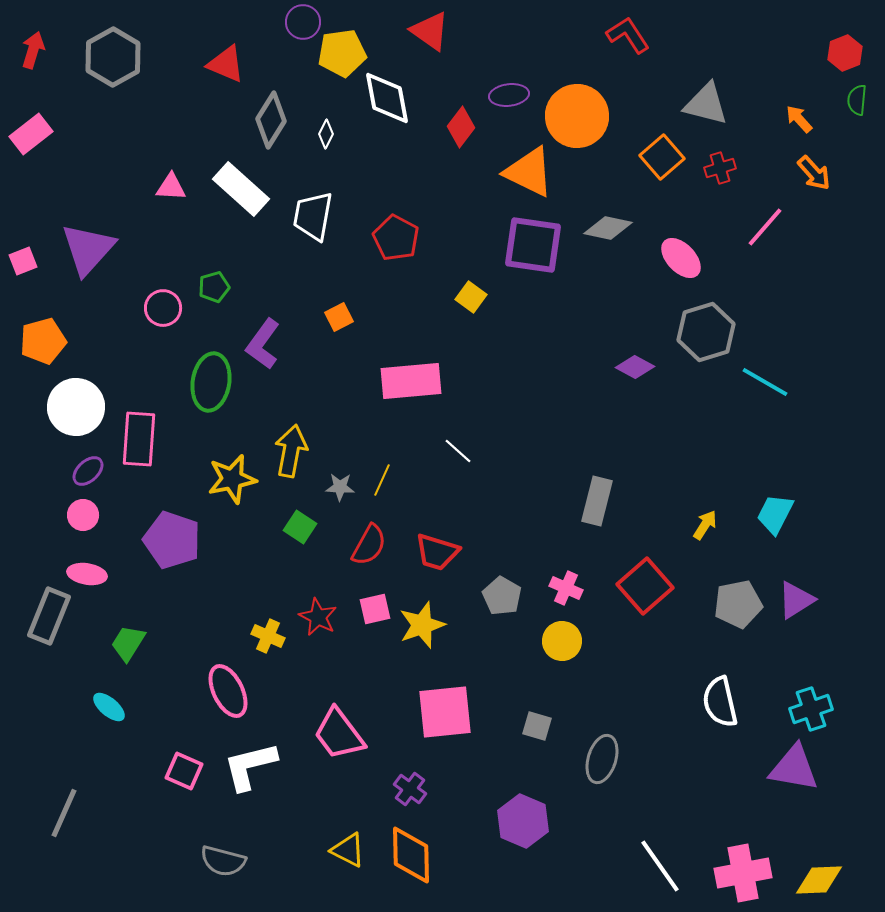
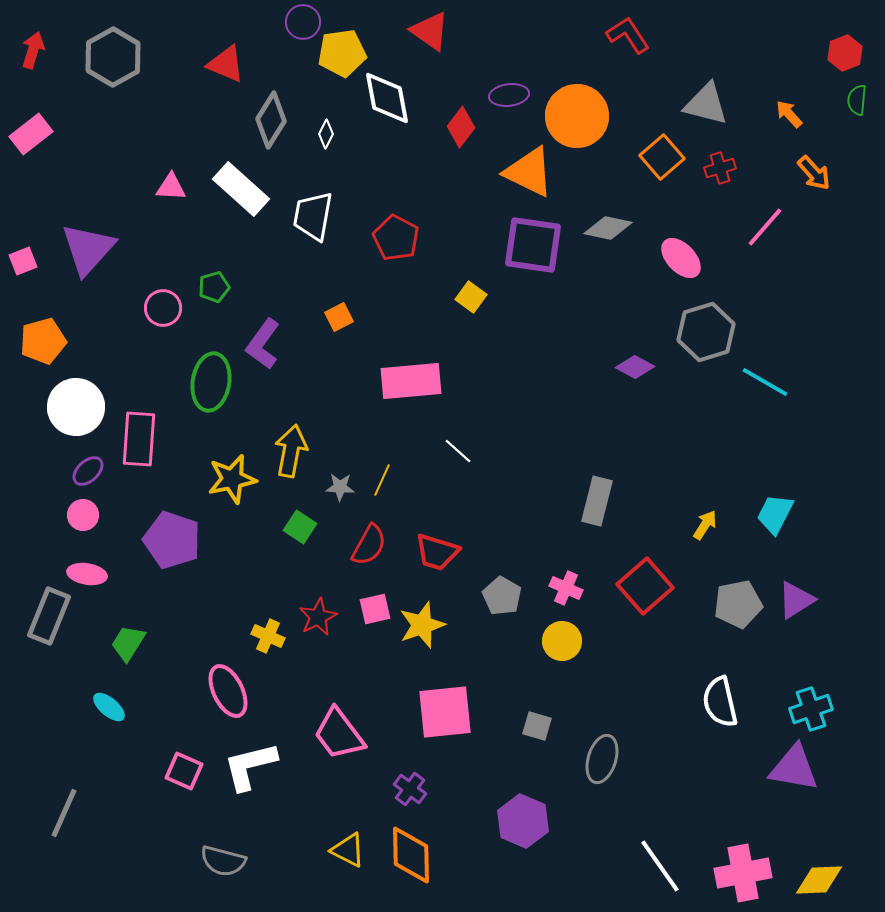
orange arrow at (799, 119): moved 10 px left, 5 px up
red star at (318, 617): rotated 18 degrees clockwise
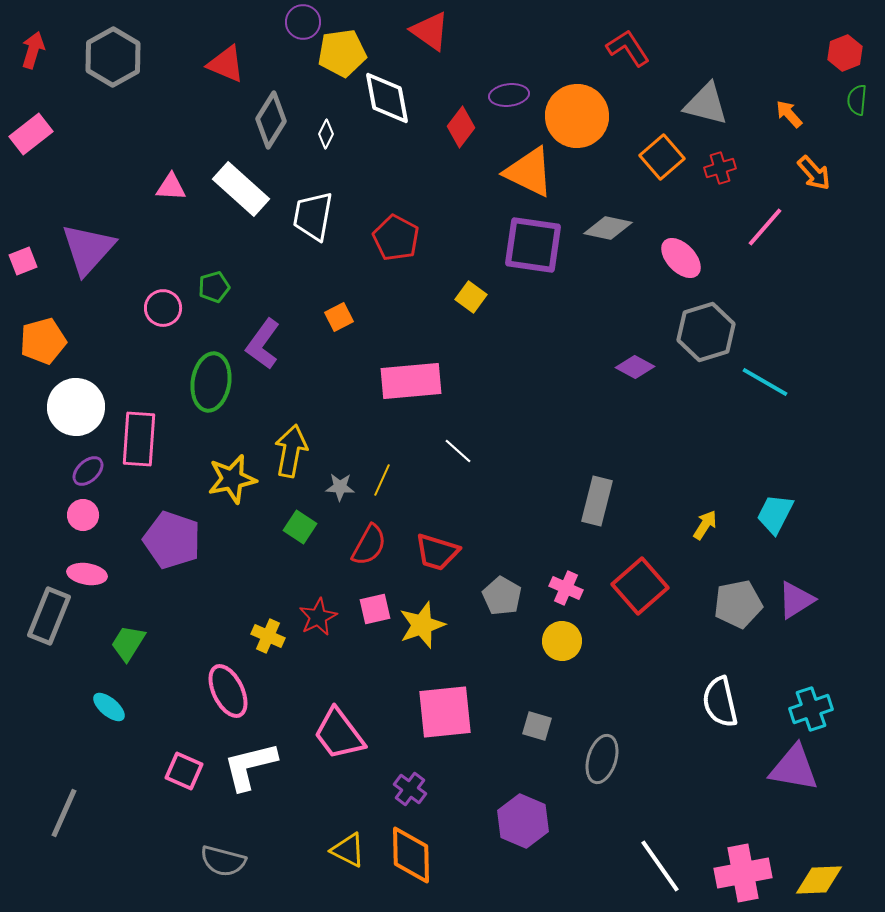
red L-shape at (628, 35): moved 13 px down
red square at (645, 586): moved 5 px left
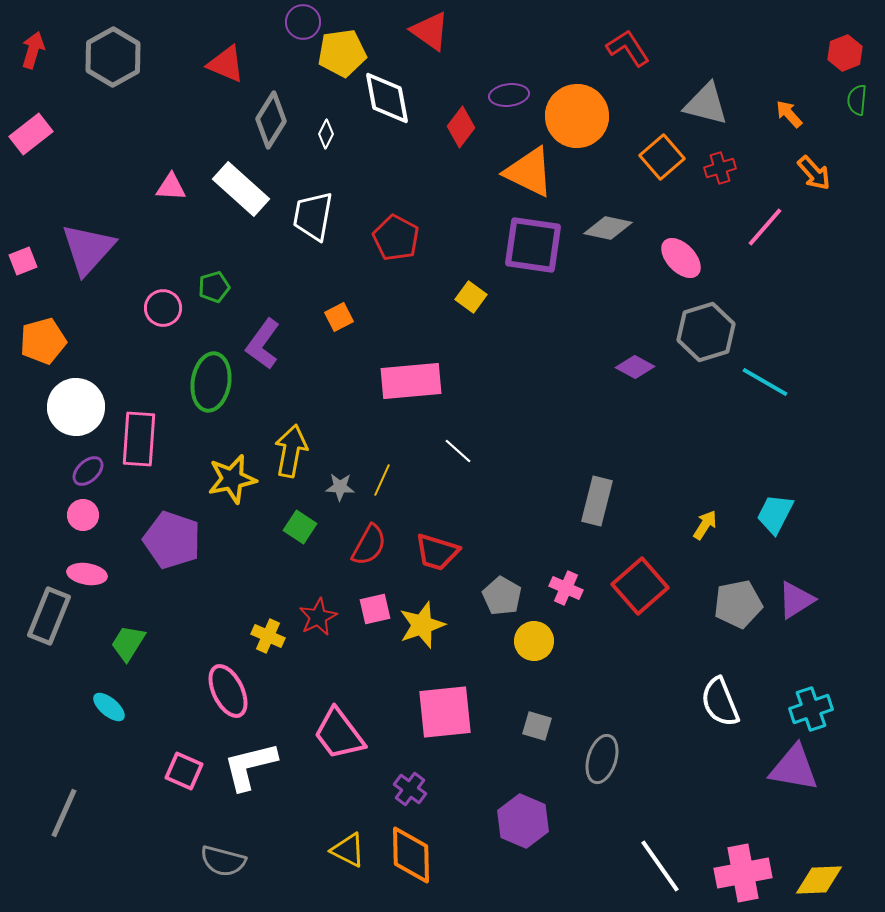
yellow circle at (562, 641): moved 28 px left
white semicircle at (720, 702): rotated 9 degrees counterclockwise
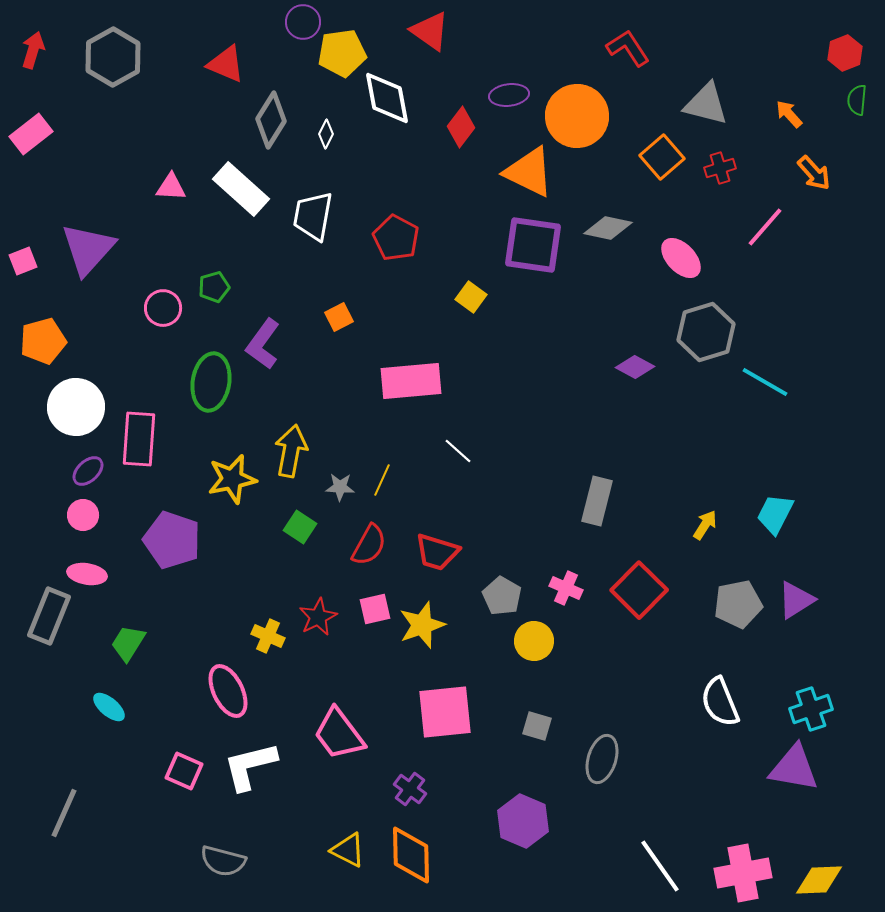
red square at (640, 586): moved 1 px left, 4 px down; rotated 4 degrees counterclockwise
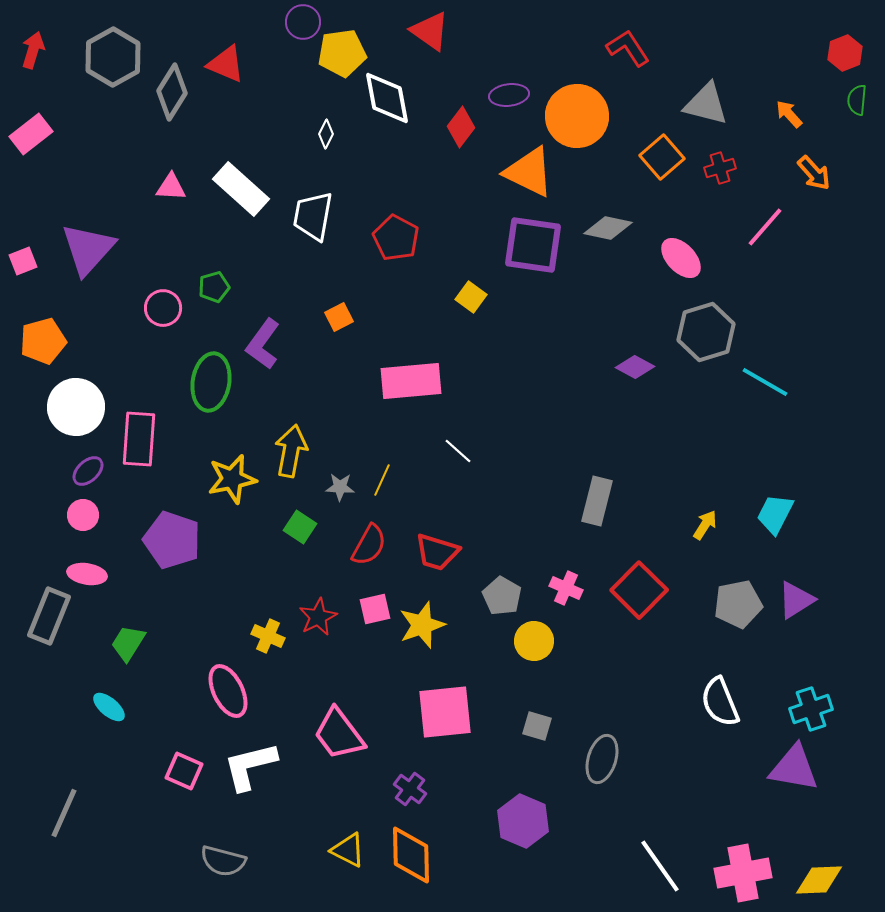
gray diamond at (271, 120): moved 99 px left, 28 px up
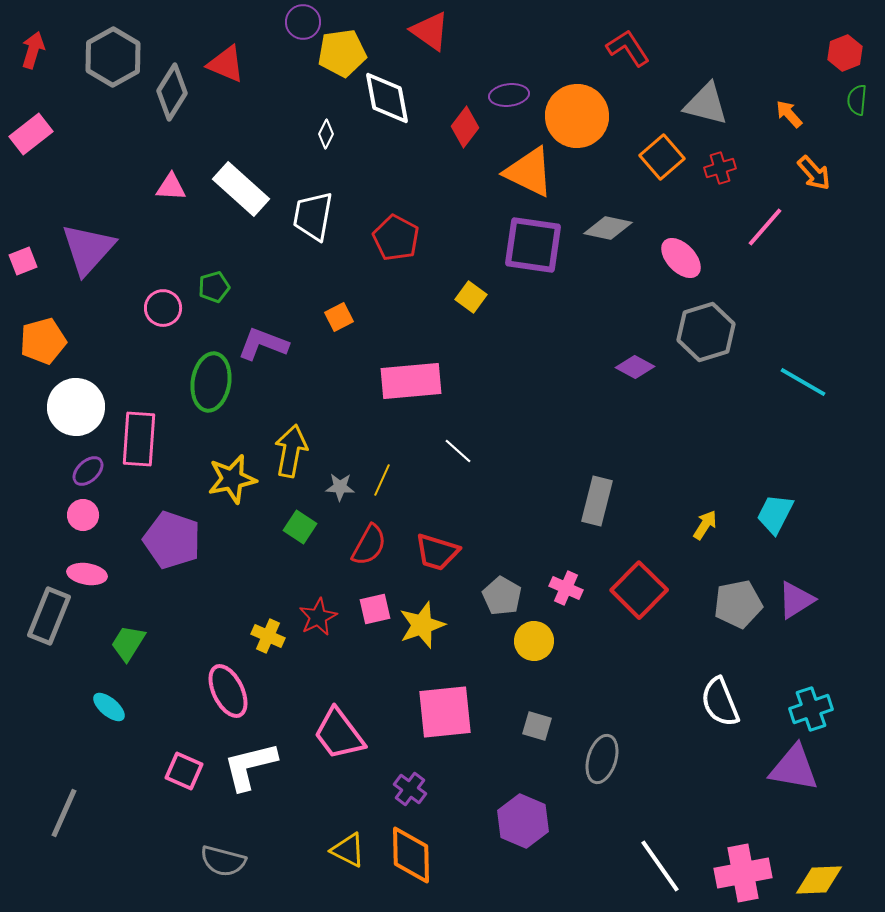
red diamond at (461, 127): moved 4 px right
purple L-shape at (263, 344): rotated 75 degrees clockwise
cyan line at (765, 382): moved 38 px right
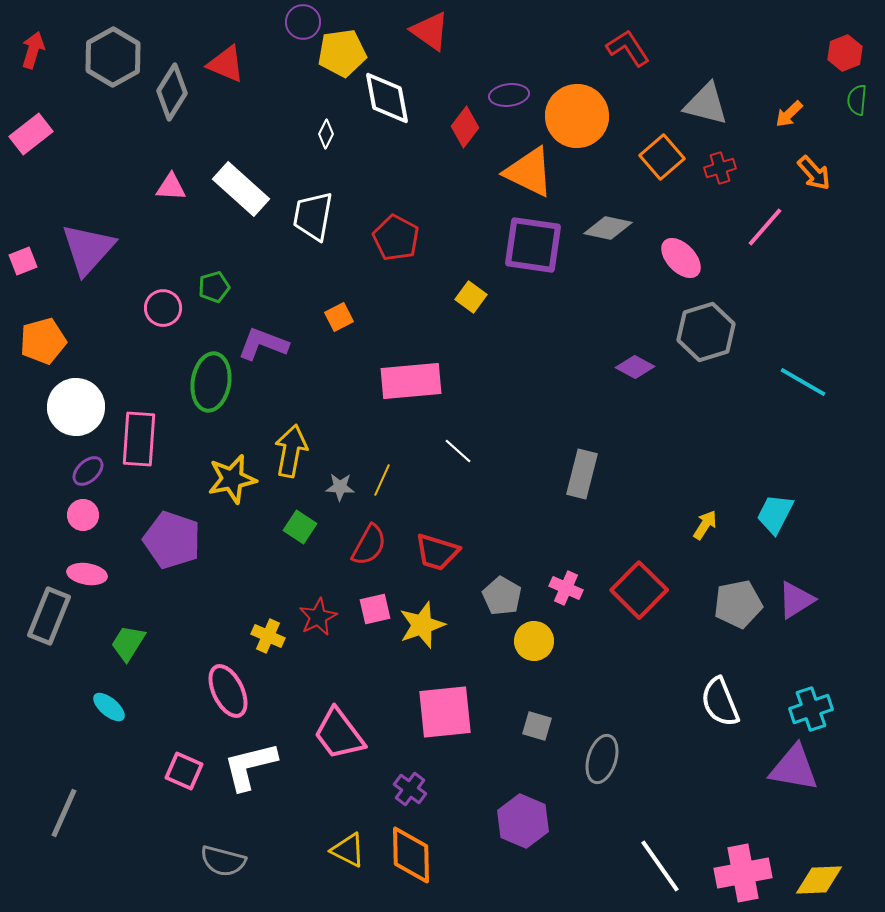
orange arrow at (789, 114): rotated 92 degrees counterclockwise
gray rectangle at (597, 501): moved 15 px left, 27 px up
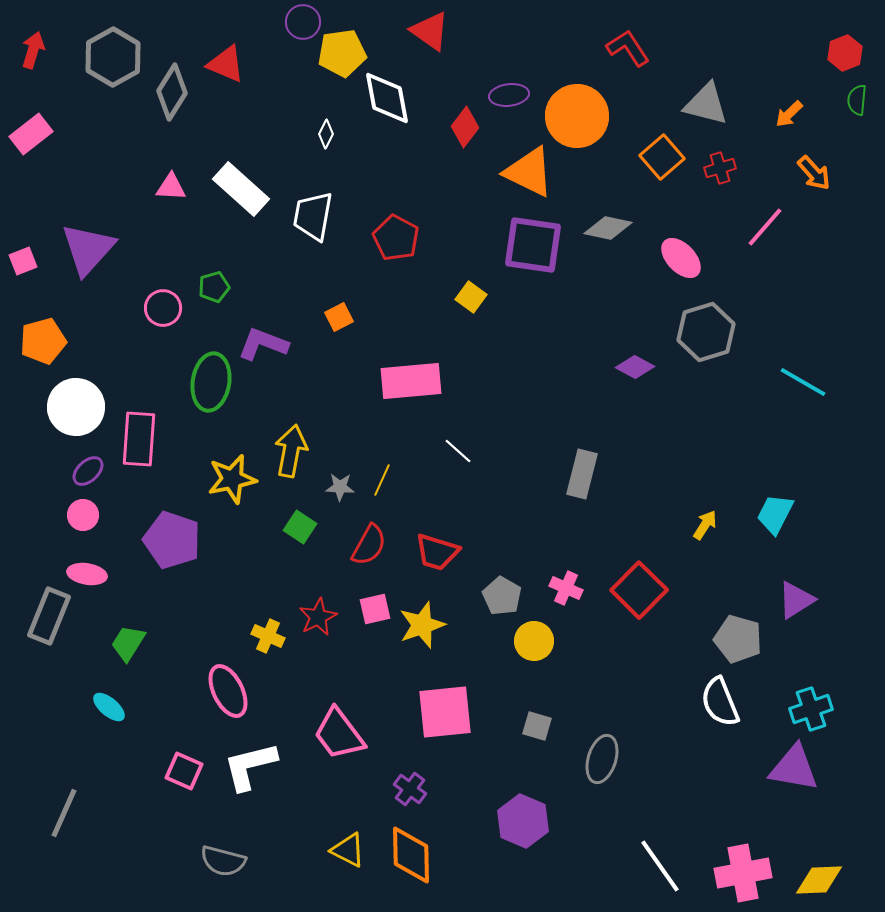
gray pentagon at (738, 604): moved 35 px down; rotated 27 degrees clockwise
